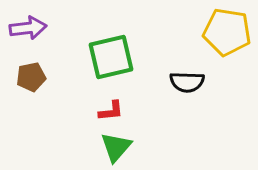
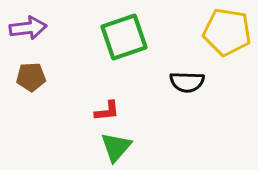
green square: moved 13 px right, 20 px up; rotated 6 degrees counterclockwise
brown pentagon: rotated 8 degrees clockwise
red L-shape: moved 4 px left
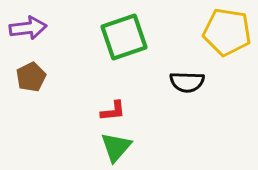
brown pentagon: rotated 24 degrees counterclockwise
red L-shape: moved 6 px right
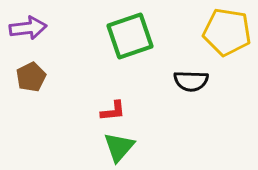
green square: moved 6 px right, 1 px up
black semicircle: moved 4 px right, 1 px up
green triangle: moved 3 px right
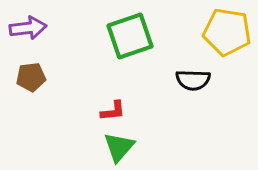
brown pentagon: rotated 20 degrees clockwise
black semicircle: moved 2 px right, 1 px up
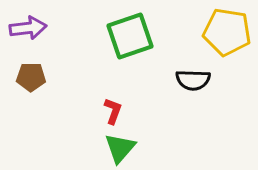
brown pentagon: rotated 8 degrees clockwise
red L-shape: rotated 64 degrees counterclockwise
green triangle: moved 1 px right, 1 px down
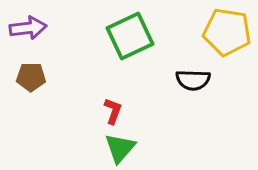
green square: rotated 6 degrees counterclockwise
